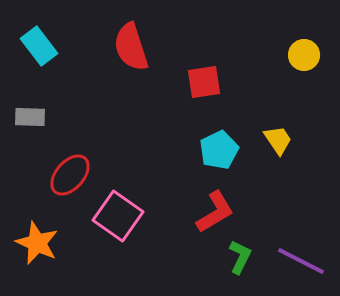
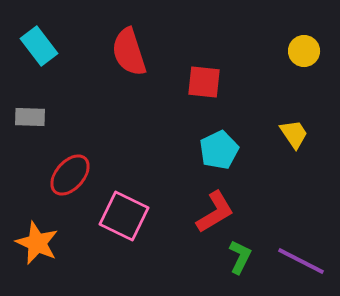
red semicircle: moved 2 px left, 5 px down
yellow circle: moved 4 px up
red square: rotated 15 degrees clockwise
yellow trapezoid: moved 16 px right, 6 px up
pink square: moved 6 px right; rotated 9 degrees counterclockwise
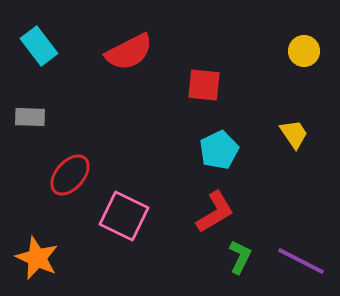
red semicircle: rotated 99 degrees counterclockwise
red square: moved 3 px down
orange star: moved 15 px down
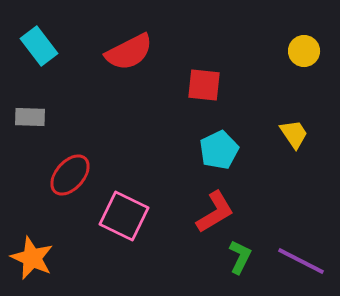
orange star: moved 5 px left
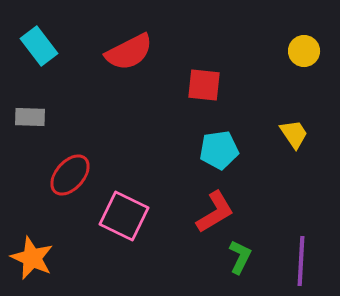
cyan pentagon: rotated 18 degrees clockwise
purple line: rotated 66 degrees clockwise
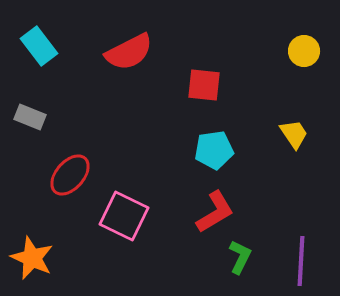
gray rectangle: rotated 20 degrees clockwise
cyan pentagon: moved 5 px left
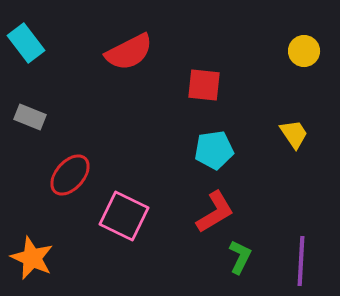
cyan rectangle: moved 13 px left, 3 px up
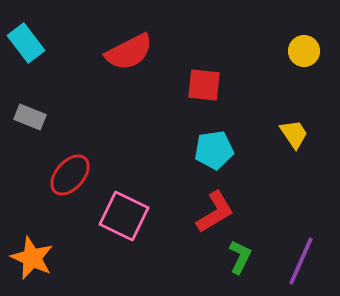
purple line: rotated 21 degrees clockwise
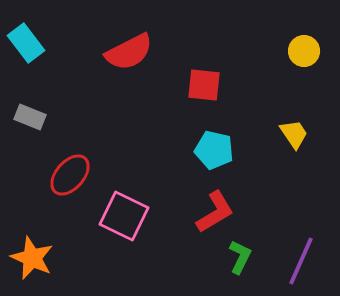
cyan pentagon: rotated 21 degrees clockwise
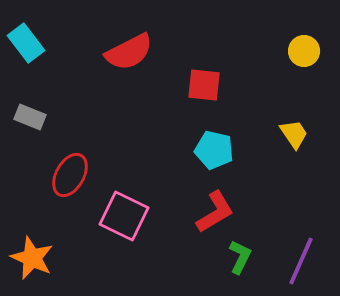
red ellipse: rotated 12 degrees counterclockwise
